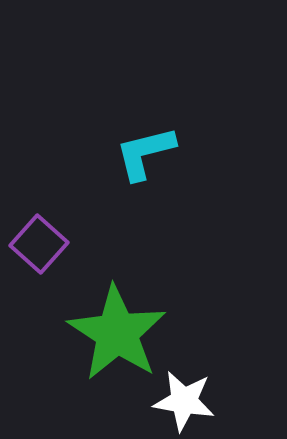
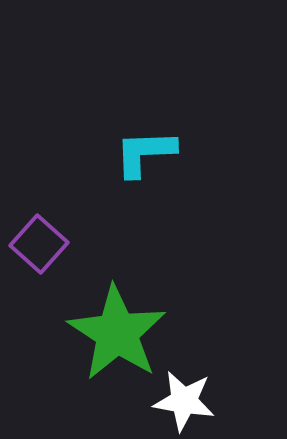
cyan L-shape: rotated 12 degrees clockwise
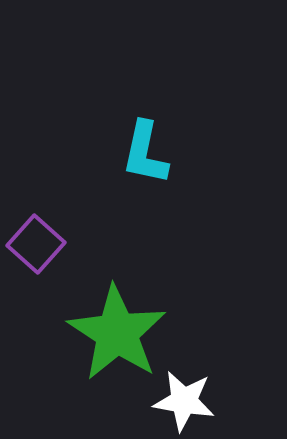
cyan L-shape: rotated 76 degrees counterclockwise
purple square: moved 3 px left
